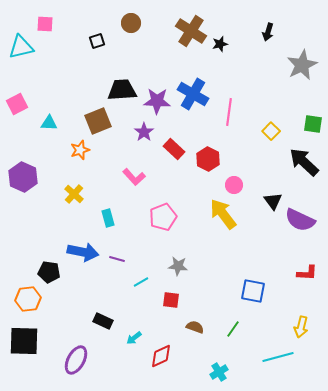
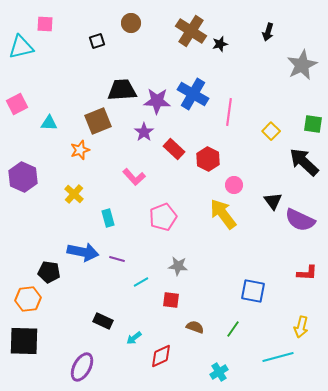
purple ellipse at (76, 360): moved 6 px right, 7 px down
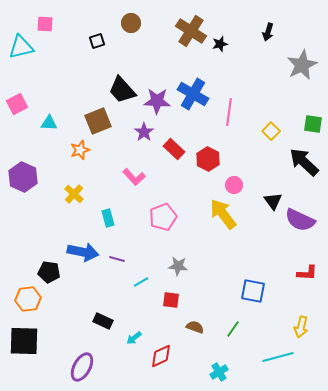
black trapezoid at (122, 90): rotated 128 degrees counterclockwise
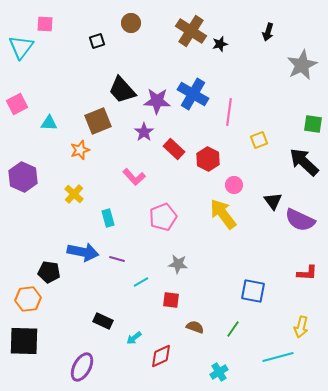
cyan triangle at (21, 47): rotated 40 degrees counterclockwise
yellow square at (271, 131): moved 12 px left, 9 px down; rotated 24 degrees clockwise
gray star at (178, 266): moved 2 px up
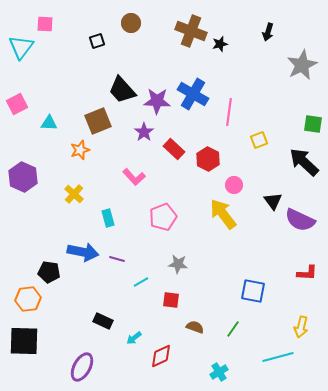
brown cross at (191, 31): rotated 12 degrees counterclockwise
